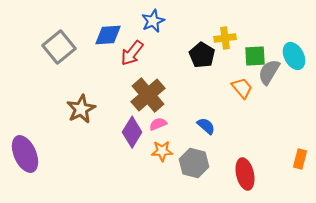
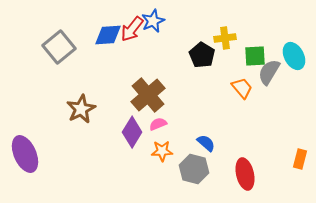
red arrow: moved 24 px up
blue semicircle: moved 17 px down
gray hexagon: moved 6 px down
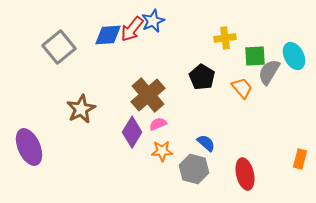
black pentagon: moved 22 px down
purple ellipse: moved 4 px right, 7 px up
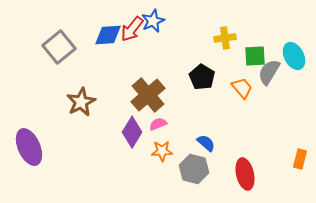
brown star: moved 7 px up
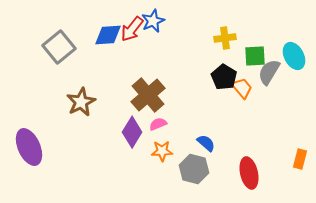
black pentagon: moved 22 px right
red ellipse: moved 4 px right, 1 px up
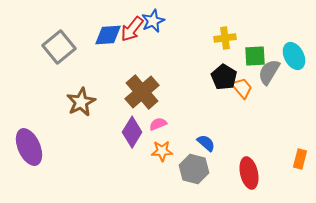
brown cross: moved 6 px left, 3 px up
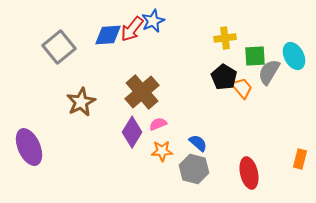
blue semicircle: moved 8 px left
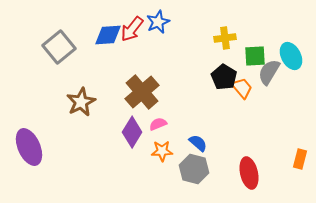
blue star: moved 5 px right, 1 px down
cyan ellipse: moved 3 px left
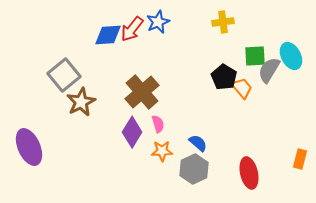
yellow cross: moved 2 px left, 16 px up
gray square: moved 5 px right, 28 px down
gray semicircle: moved 2 px up
pink semicircle: rotated 96 degrees clockwise
gray hexagon: rotated 20 degrees clockwise
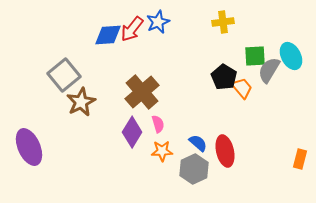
red ellipse: moved 24 px left, 22 px up
